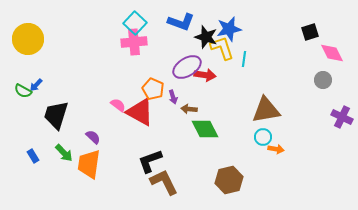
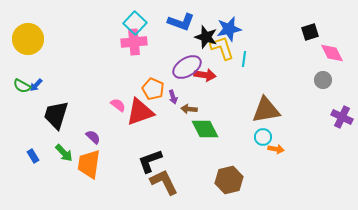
green semicircle: moved 1 px left, 5 px up
red triangle: rotated 48 degrees counterclockwise
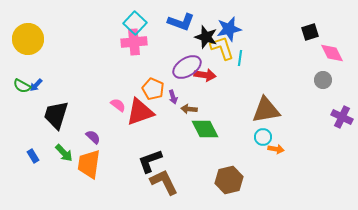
cyan line: moved 4 px left, 1 px up
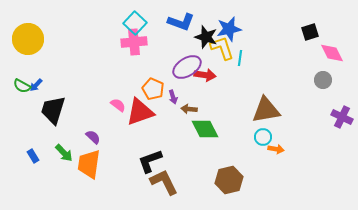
black trapezoid: moved 3 px left, 5 px up
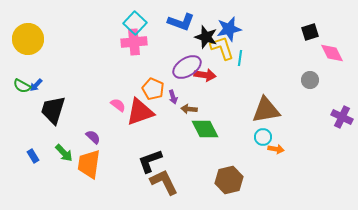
gray circle: moved 13 px left
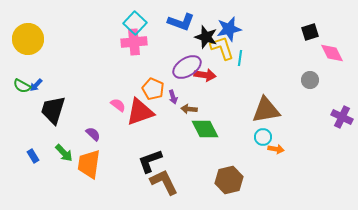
purple semicircle: moved 3 px up
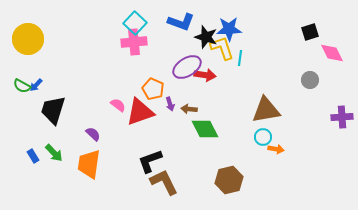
blue star: rotated 10 degrees clockwise
purple arrow: moved 3 px left, 7 px down
purple cross: rotated 30 degrees counterclockwise
green arrow: moved 10 px left
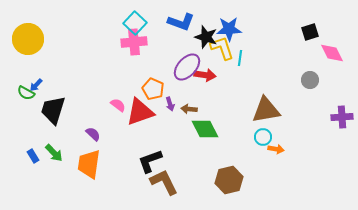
purple ellipse: rotated 16 degrees counterclockwise
green semicircle: moved 4 px right, 7 px down
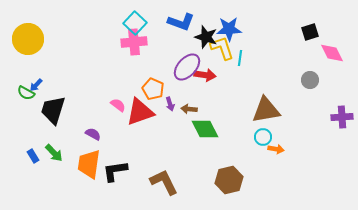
purple semicircle: rotated 14 degrees counterclockwise
black L-shape: moved 35 px left, 10 px down; rotated 12 degrees clockwise
